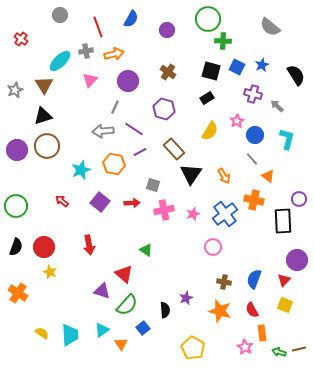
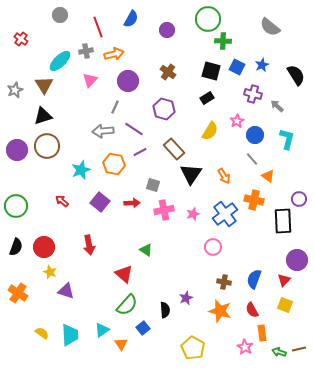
purple triangle at (102, 291): moved 36 px left
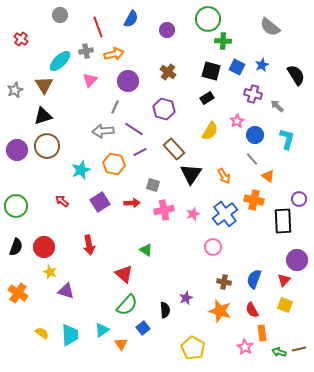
purple square at (100, 202): rotated 18 degrees clockwise
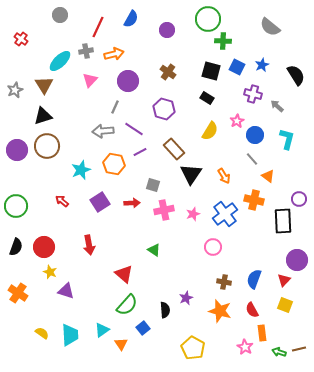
red line at (98, 27): rotated 45 degrees clockwise
black rectangle at (207, 98): rotated 64 degrees clockwise
green triangle at (146, 250): moved 8 px right
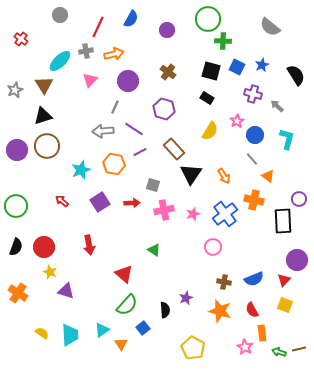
blue semicircle at (254, 279): rotated 132 degrees counterclockwise
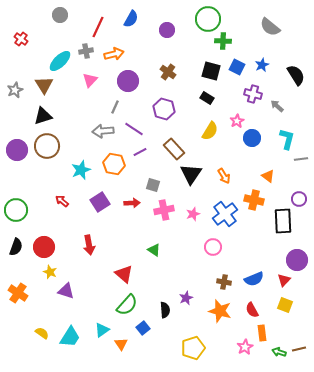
blue circle at (255, 135): moved 3 px left, 3 px down
gray line at (252, 159): moved 49 px right; rotated 56 degrees counterclockwise
green circle at (16, 206): moved 4 px down
cyan trapezoid at (70, 335): moved 2 px down; rotated 35 degrees clockwise
pink star at (245, 347): rotated 14 degrees clockwise
yellow pentagon at (193, 348): rotated 25 degrees clockwise
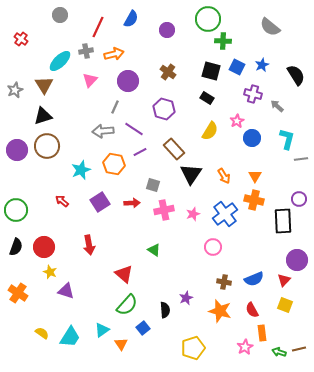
orange triangle at (268, 176): moved 13 px left; rotated 24 degrees clockwise
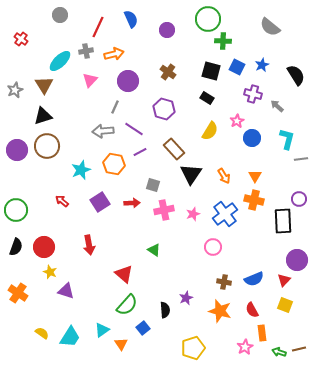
blue semicircle at (131, 19): rotated 54 degrees counterclockwise
